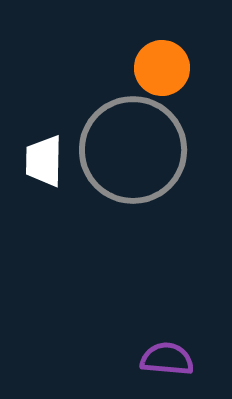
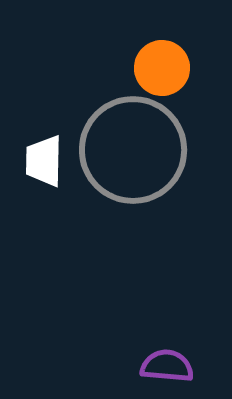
purple semicircle: moved 7 px down
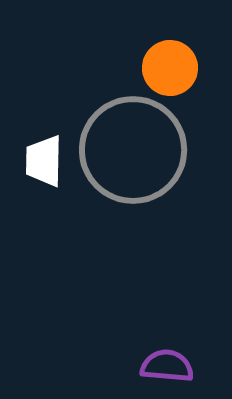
orange circle: moved 8 px right
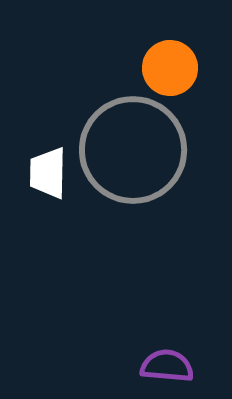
white trapezoid: moved 4 px right, 12 px down
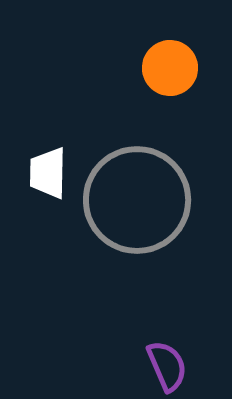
gray circle: moved 4 px right, 50 px down
purple semicircle: rotated 62 degrees clockwise
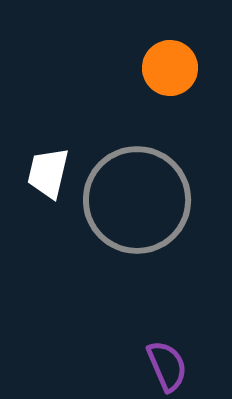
white trapezoid: rotated 12 degrees clockwise
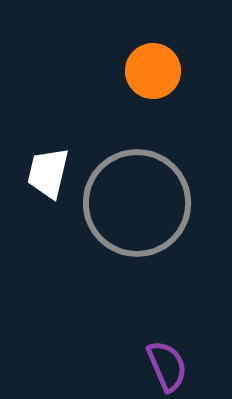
orange circle: moved 17 px left, 3 px down
gray circle: moved 3 px down
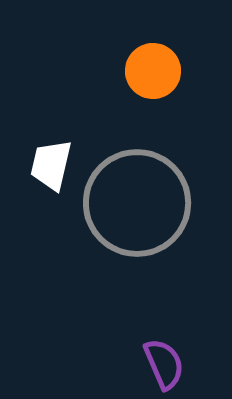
white trapezoid: moved 3 px right, 8 px up
purple semicircle: moved 3 px left, 2 px up
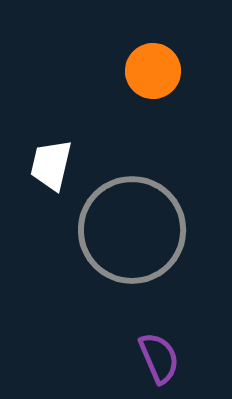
gray circle: moved 5 px left, 27 px down
purple semicircle: moved 5 px left, 6 px up
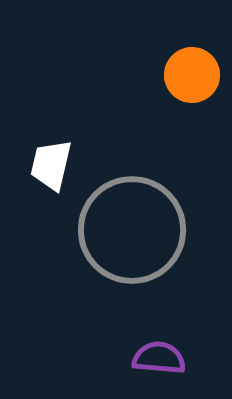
orange circle: moved 39 px right, 4 px down
purple semicircle: rotated 62 degrees counterclockwise
